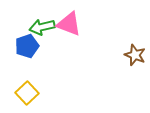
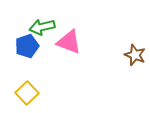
pink triangle: moved 18 px down
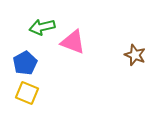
pink triangle: moved 4 px right
blue pentagon: moved 2 px left, 17 px down; rotated 10 degrees counterclockwise
yellow square: rotated 25 degrees counterclockwise
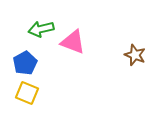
green arrow: moved 1 px left, 2 px down
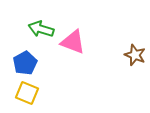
green arrow: rotated 30 degrees clockwise
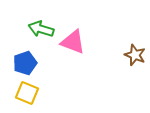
blue pentagon: rotated 10 degrees clockwise
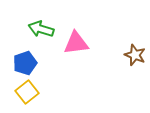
pink triangle: moved 3 px right, 1 px down; rotated 28 degrees counterclockwise
yellow square: moved 1 px up; rotated 30 degrees clockwise
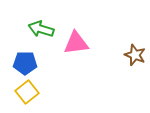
blue pentagon: rotated 20 degrees clockwise
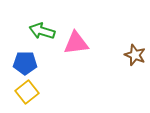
green arrow: moved 1 px right, 2 px down
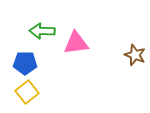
green arrow: rotated 15 degrees counterclockwise
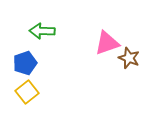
pink triangle: moved 31 px right; rotated 12 degrees counterclockwise
brown star: moved 6 px left, 3 px down
blue pentagon: rotated 20 degrees counterclockwise
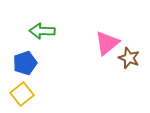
pink triangle: rotated 20 degrees counterclockwise
yellow square: moved 5 px left, 2 px down
